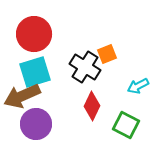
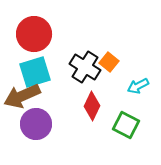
orange square: moved 2 px right, 8 px down; rotated 30 degrees counterclockwise
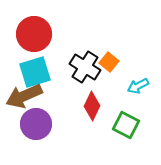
brown arrow: moved 2 px right
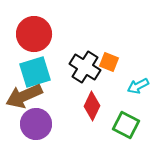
orange square: rotated 18 degrees counterclockwise
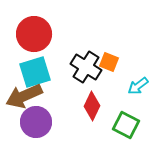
black cross: moved 1 px right
cyan arrow: rotated 10 degrees counterclockwise
purple circle: moved 2 px up
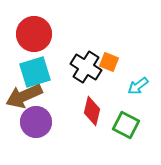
red diamond: moved 5 px down; rotated 12 degrees counterclockwise
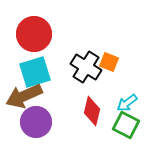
cyan arrow: moved 11 px left, 17 px down
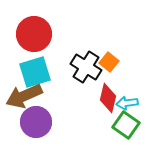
orange square: rotated 18 degrees clockwise
cyan arrow: rotated 30 degrees clockwise
red diamond: moved 16 px right, 13 px up
green square: rotated 8 degrees clockwise
